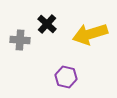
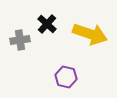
yellow arrow: rotated 144 degrees counterclockwise
gray cross: rotated 12 degrees counterclockwise
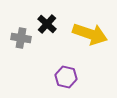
gray cross: moved 1 px right, 2 px up; rotated 18 degrees clockwise
